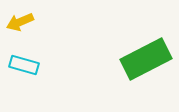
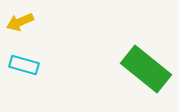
green rectangle: moved 10 px down; rotated 66 degrees clockwise
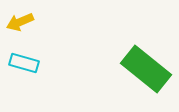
cyan rectangle: moved 2 px up
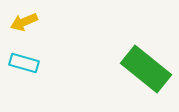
yellow arrow: moved 4 px right
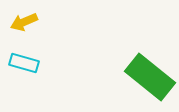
green rectangle: moved 4 px right, 8 px down
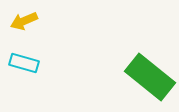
yellow arrow: moved 1 px up
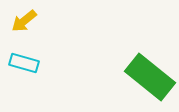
yellow arrow: rotated 16 degrees counterclockwise
